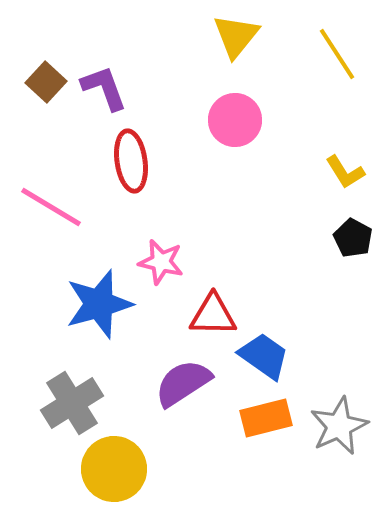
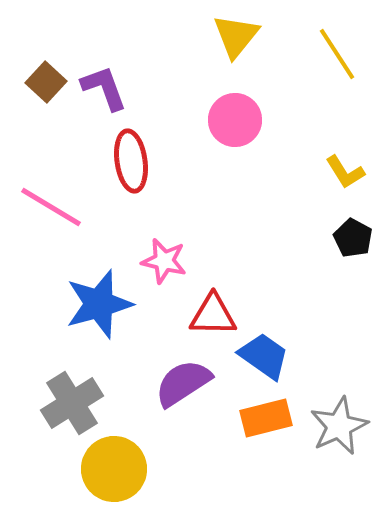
pink star: moved 3 px right, 1 px up
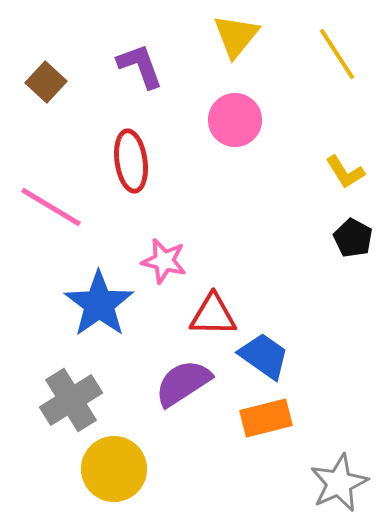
purple L-shape: moved 36 px right, 22 px up
blue star: rotated 20 degrees counterclockwise
gray cross: moved 1 px left, 3 px up
gray star: moved 57 px down
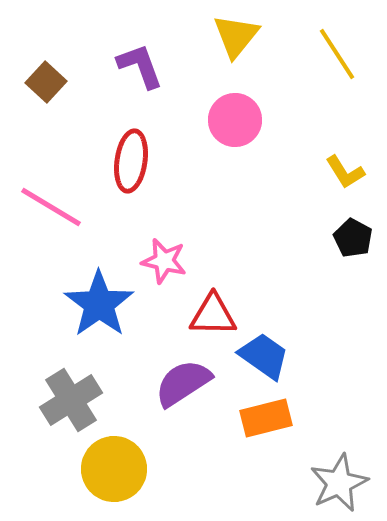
red ellipse: rotated 16 degrees clockwise
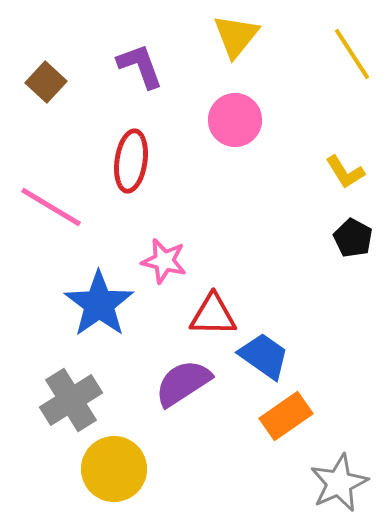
yellow line: moved 15 px right
orange rectangle: moved 20 px right, 2 px up; rotated 21 degrees counterclockwise
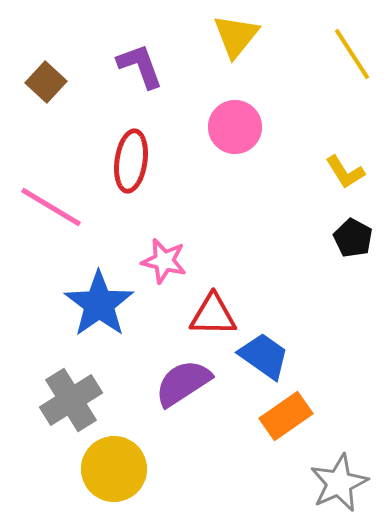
pink circle: moved 7 px down
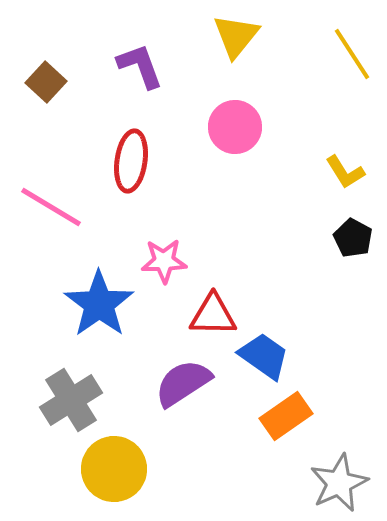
pink star: rotated 15 degrees counterclockwise
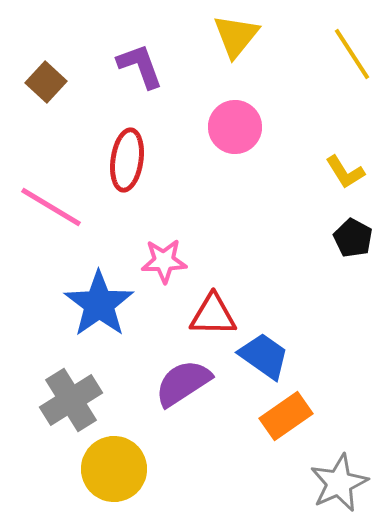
red ellipse: moved 4 px left, 1 px up
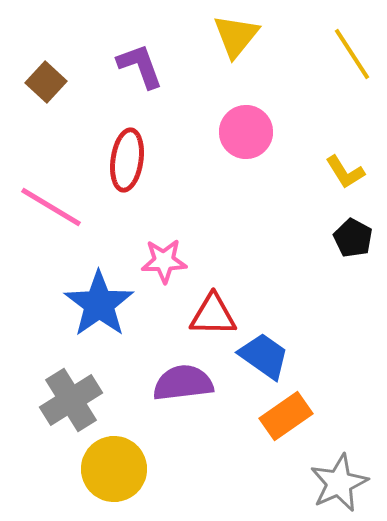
pink circle: moved 11 px right, 5 px down
purple semicircle: rotated 26 degrees clockwise
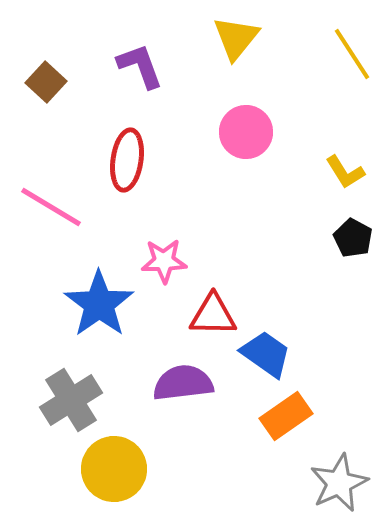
yellow triangle: moved 2 px down
blue trapezoid: moved 2 px right, 2 px up
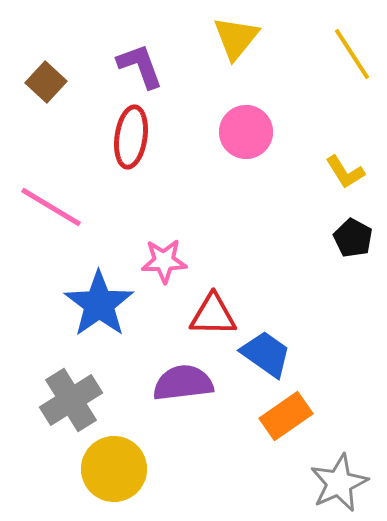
red ellipse: moved 4 px right, 23 px up
